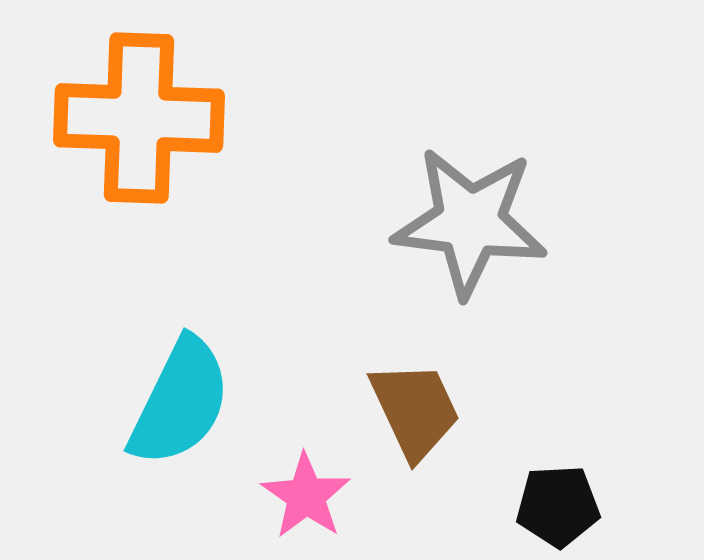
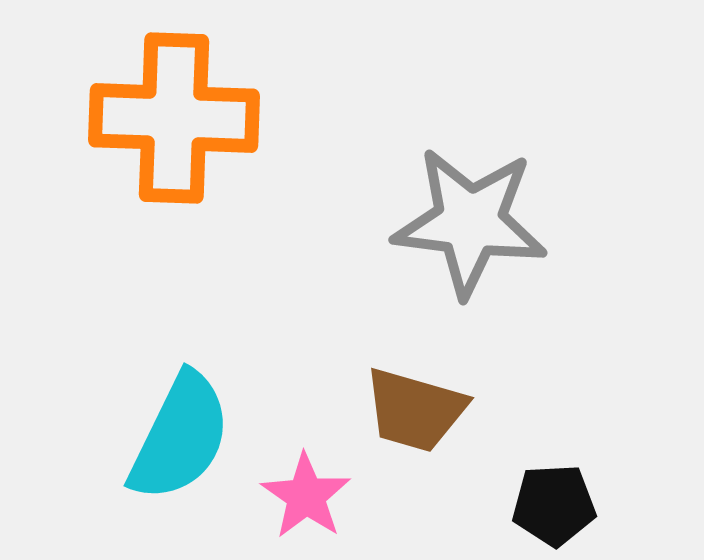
orange cross: moved 35 px right
cyan semicircle: moved 35 px down
brown trapezoid: rotated 131 degrees clockwise
black pentagon: moved 4 px left, 1 px up
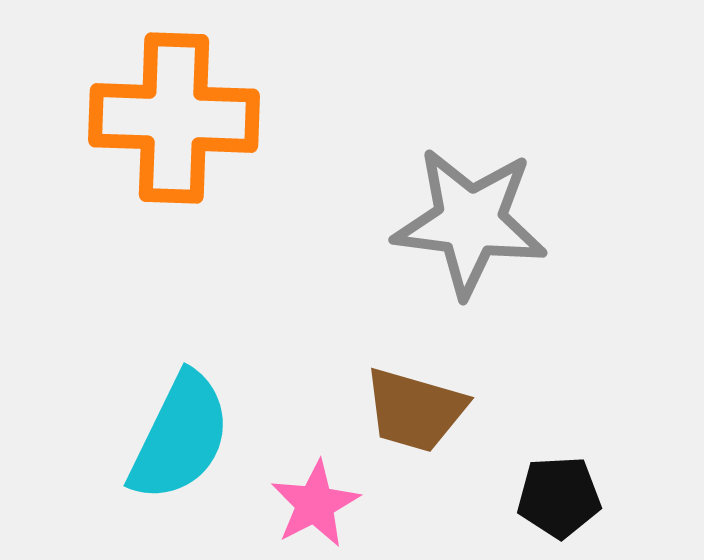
pink star: moved 9 px right, 8 px down; rotated 10 degrees clockwise
black pentagon: moved 5 px right, 8 px up
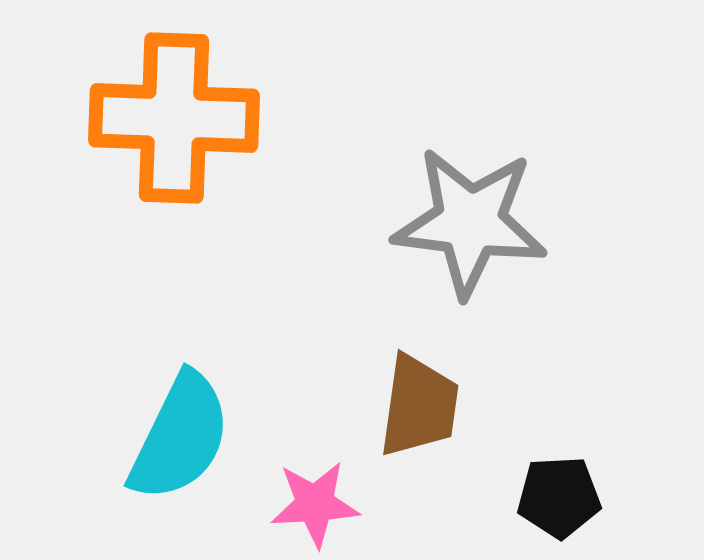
brown trapezoid: moved 4 px right, 4 px up; rotated 98 degrees counterclockwise
pink star: rotated 24 degrees clockwise
